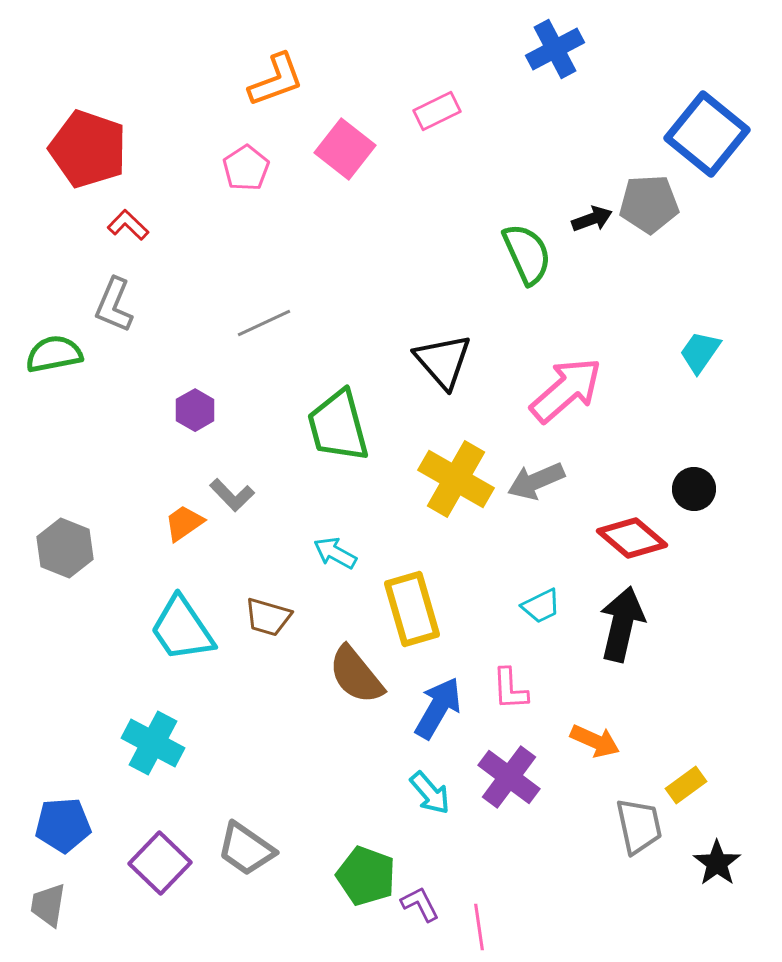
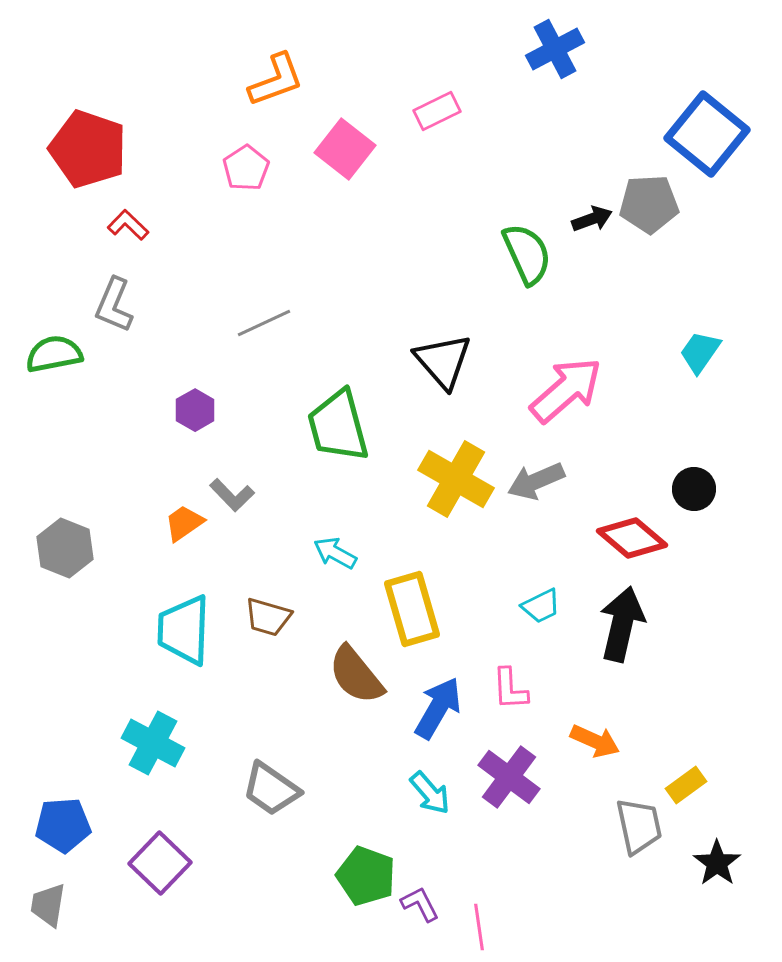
cyan trapezoid at (182, 629): moved 2 px right, 1 px down; rotated 36 degrees clockwise
gray trapezoid at (246, 849): moved 25 px right, 60 px up
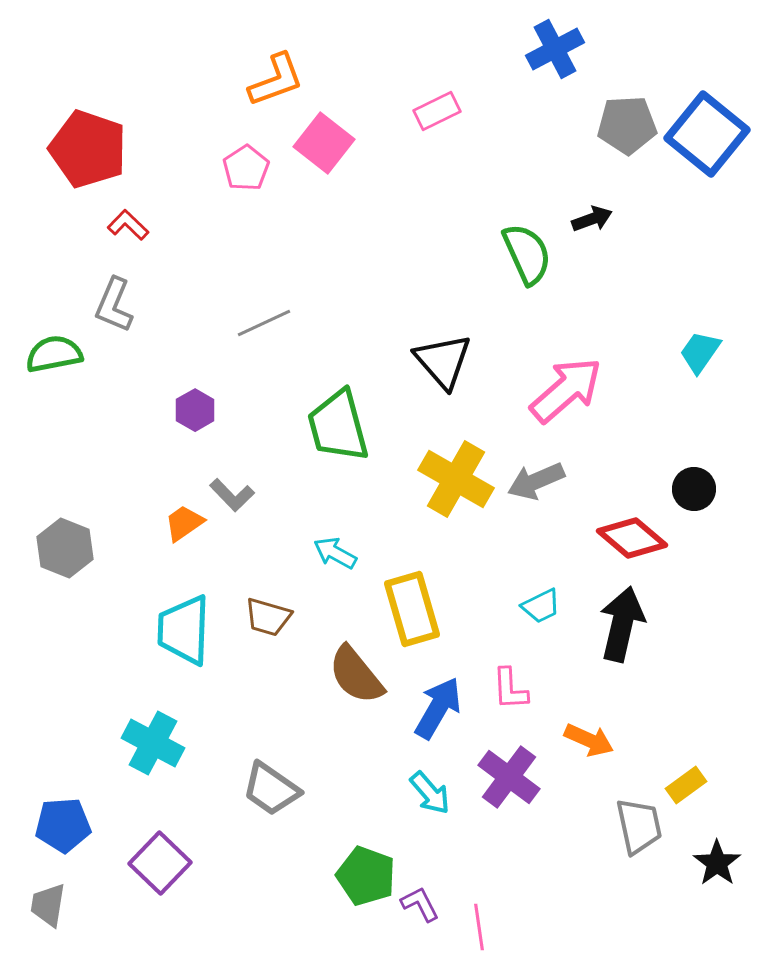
pink square at (345, 149): moved 21 px left, 6 px up
gray pentagon at (649, 204): moved 22 px left, 79 px up
orange arrow at (595, 741): moved 6 px left, 1 px up
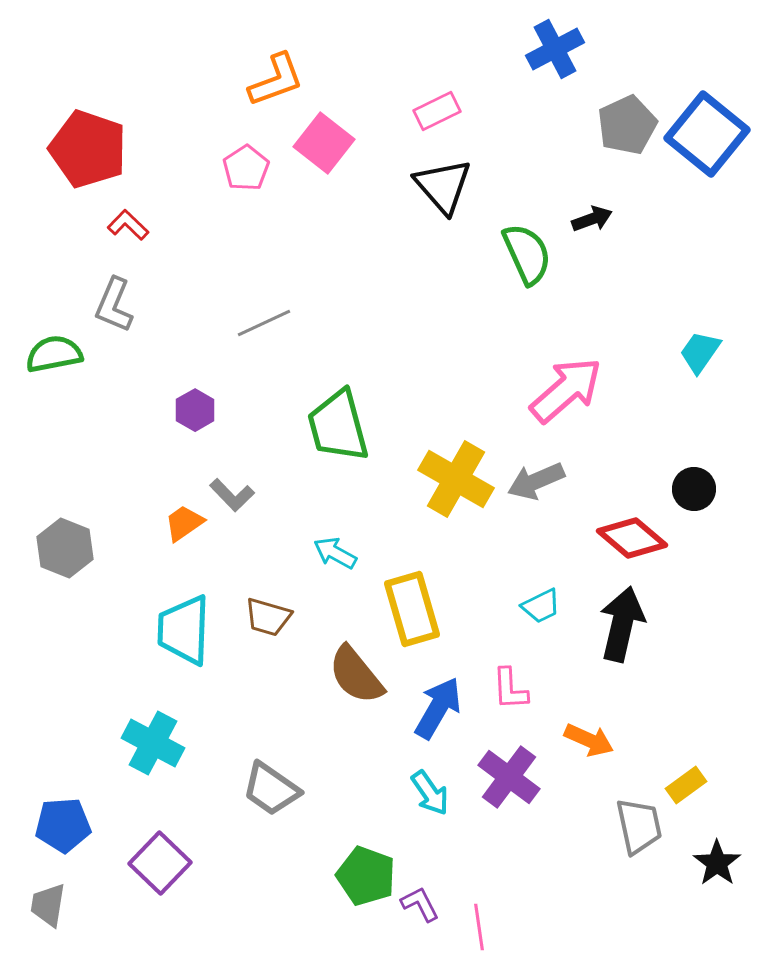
gray pentagon at (627, 125): rotated 22 degrees counterclockwise
black triangle at (443, 361): moved 175 px up
cyan arrow at (430, 793): rotated 6 degrees clockwise
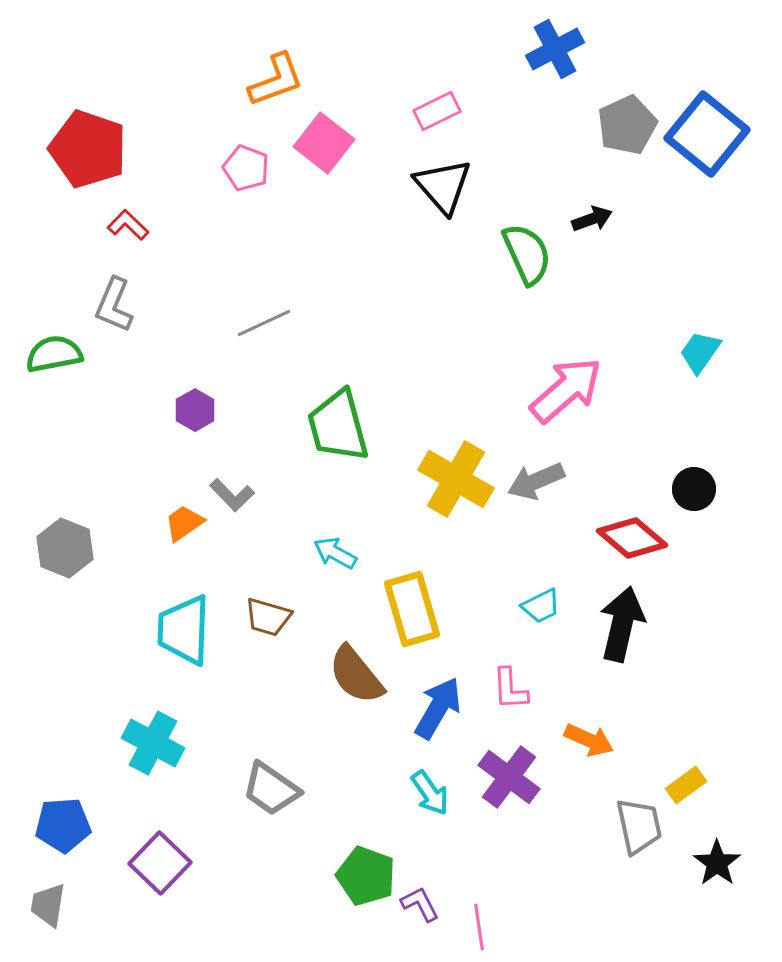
pink pentagon at (246, 168): rotated 18 degrees counterclockwise
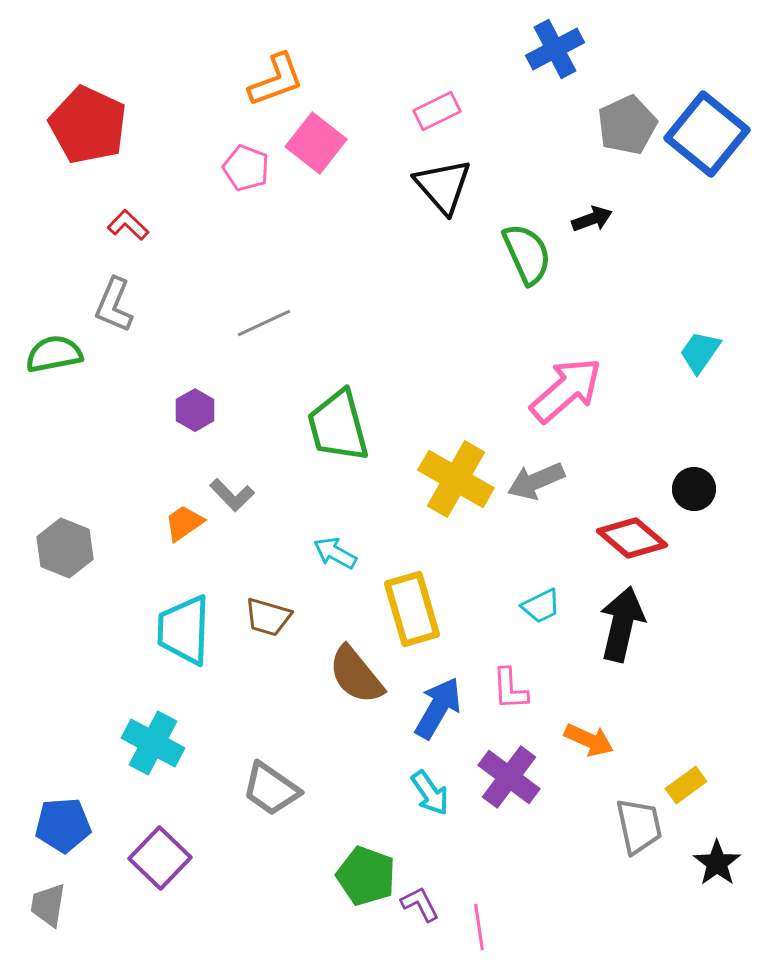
pink square at (324, 143): moved 8 px left
red pentagon at (88, 149): moved 24 px up; rotated 6 degrees clockwise
purple square at (160, 863): moved 5 px up
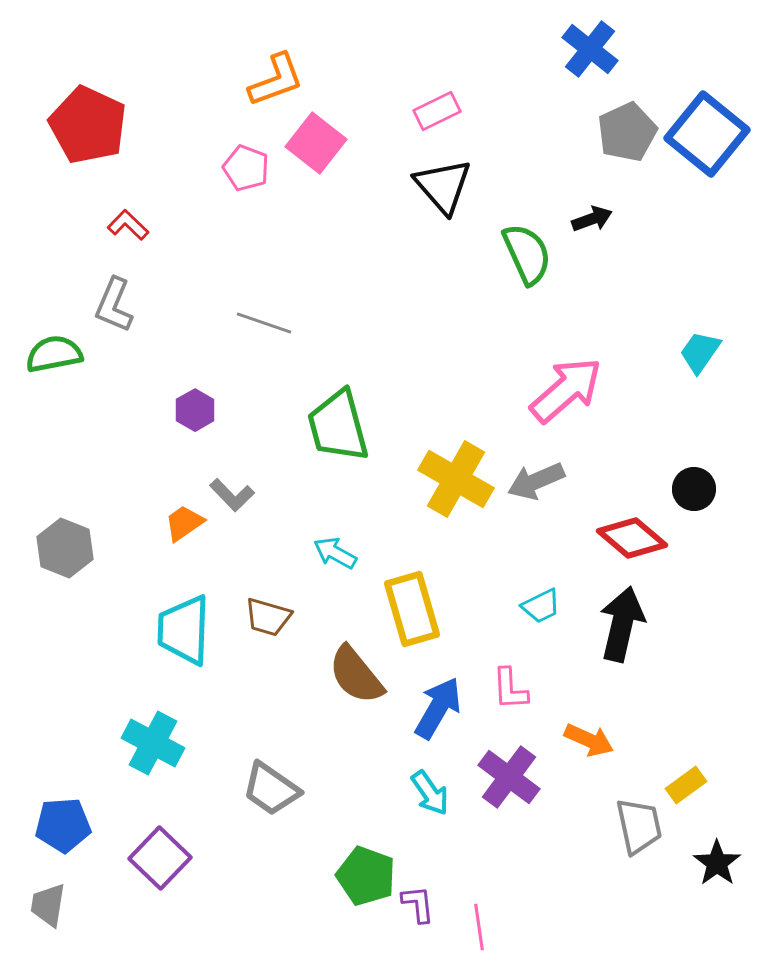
blue cross at (555, 49): moved 35 px right; rotated 24 degrees counterclockwise
gray pentagon at (627, 125): moved 7 px down
gray line at (264, 323): rotated 44 degrees clockwise
purple L-shape at (420, 904): moved 2 px left; rotated 21 degrees clockwise
